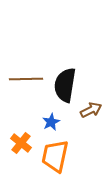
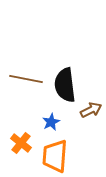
brown line: rotated 12 degrees clockwise
black semicircle: rotated 16 degrees counterclockwise
orange trapezoid: rotated 8 degrees counterclockwise
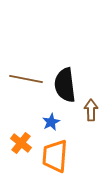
brown arrow: rotated 65 degrees counterclockwise
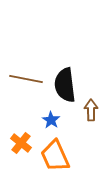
blue star: moved 2 px up; rotated 12 degrees counterclockwise
orange trapezoid: rotated 28 degrees counterclockwise
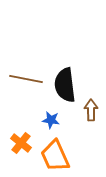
blue star: rotated 24 degrees counterclockwise
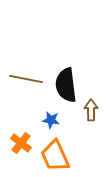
black semicircle: moved 1 px right
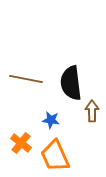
black semicircle: moved 5 px right, 2 px up
brown arrow: moved 1 px right, 1 px down
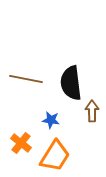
orange trapezoid: rotated 124 degrees counterclockwise
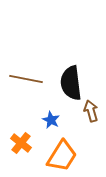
brown arrow: moved 1 px left; rotated 15 degrees counterclockwise
blue star: rotated 18 degrees clockwise
orange trapezoid: moved 7 px right
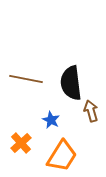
orange cross: rotated 10 degrees clockwise
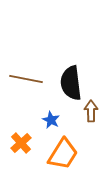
brown arrow: rotated 15 degrees clockwise
orange trapezoid: moved 1 px right, 2 px up
